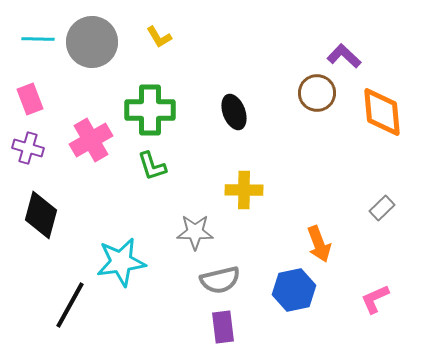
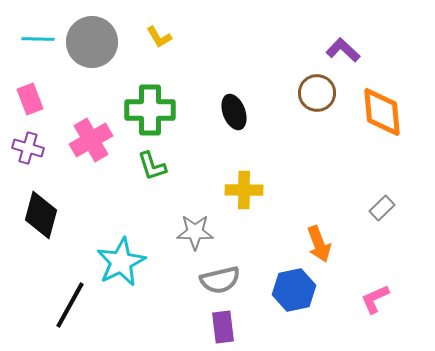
purple L-shape: moved 1 px left, 6 px up
cyan star: rotated 18 degrees counterclockwise
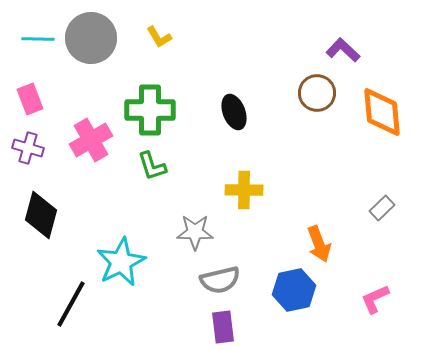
gray circle: moved 1 px left, 4 px up
black line: moved 1 px right, 1 px up
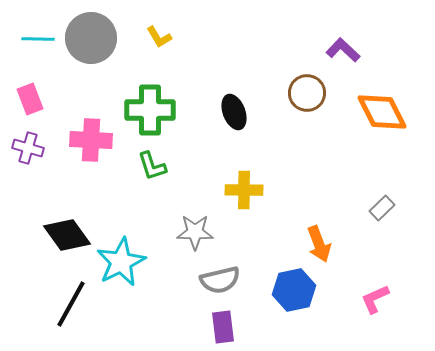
brown circle: moved 10 px left
orange diamond: rotated 22 degrees counterclockwise
pink cross: rotated 33 degrees clockwise
black diamond: moved 26 px right, 20 px down; rotated 51 degrees counterclockwise
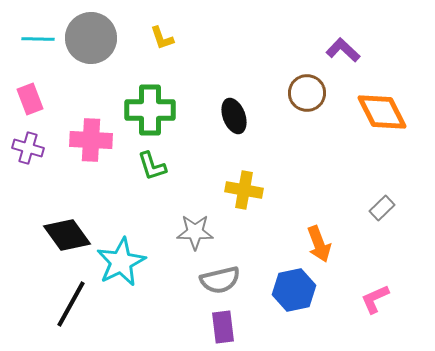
yellow L-shape: moved 3 px right, 1 px down; rotated 12 degrees clockwise
black ellipse: moved 4 px down
yellow cross: rotated 9 degrees clockwise
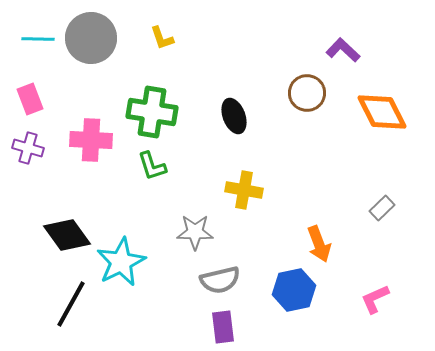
green cross: moved 2 px right, 2 px down; rotated 9 degrees clockwise
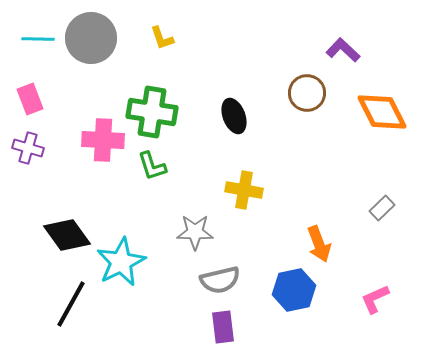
pink cross: moved 12 px right
